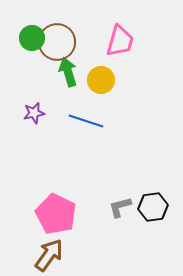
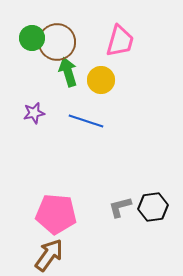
pink pentagon: rotated 21 degrees counterclockwise
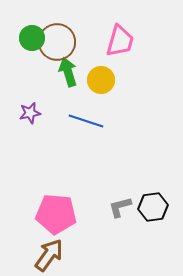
purple star: moved 4 px left
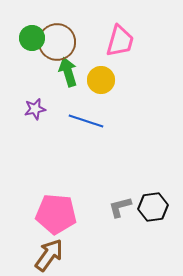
purple star: moved 5 px right, 4 px up
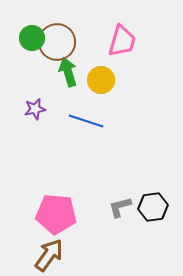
pink trapezoid: moved 2 px right
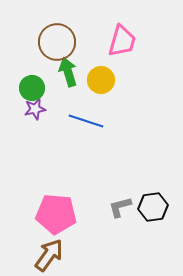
green circle: moved 50 px down
